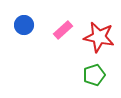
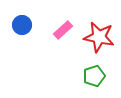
blue circle: moved 2 px left
green pentagon: moved 1 px down
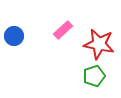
blue circle: moved 8 px left, 11 px down
red star: moved 7 px down
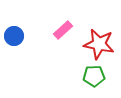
green pentagon: rotated 15 degrees clockwise
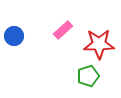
red star: rotated 12 degrees counterclockwise
green pentagon: moved 6 px left; rotated 15 degrees counterclockwise
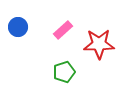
blue circle: moved 4 px right, 9 px up
green pentagon: moved 24 px left, 4 px up
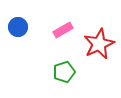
pink rectangle: rotated 12 degrees clockwise
red star: rotated 24 degrees counterclockwise
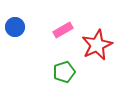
blue circle: moved 3 px left
red star: moved 2 px left, 1 px down
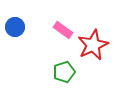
pink rectangle: rotated 66 degrees clockwise
red star: moved 4 px left
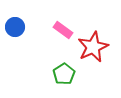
red star: moved 2 px down
green pentagon: moved 2 px down; rotated 15 degrees counterclockwise
